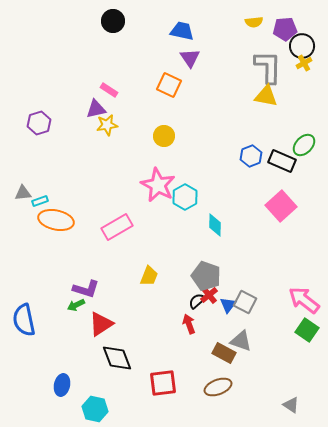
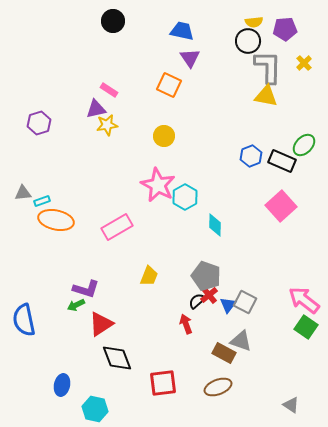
black circle at (302, 46): moved 54 px left, 5 px up
yellow cross at (304, 63): rotated 14 degrees counterclockwise
cyan rectangle at (40, 201): moved 2 px right
red arrow at (189, 324): moved 3 px left
green square at (307, 330): moved 1 px left, 3 px up
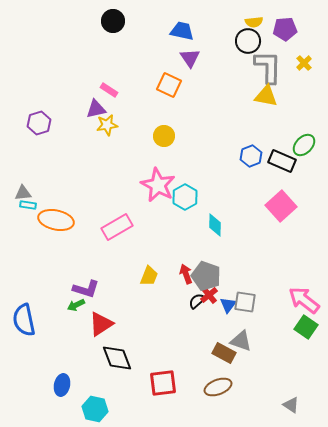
cyan rectangle at (42, 201): moved 14 px left, 4 px down; rotated 28 degrees clockwise
gray square at (245, 302): rotated 20 degrees counterclockwise
red arrow at (186, 324): moved 50 px up
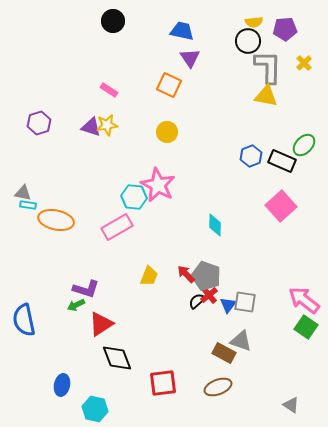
purple triangle at (96, 109): moved 5 px left, 18 px down; rotated 30 degrees clockwise
yellow circle at (164, 136): moved 3 px right, 4 px up
gray triangle at (23, 193): rotated 18 degrees clockwise
cyan hexagon at (185, 197): moved 51 px left; rotated 25 degrees counterclockwise
red arrow at (186, 274): rotated 24 degrees counterclockwise
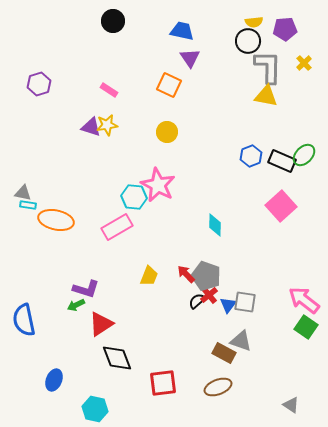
purple hexagon at (39, 123): moved 39 px up
green ellipse at (304, 145): moved 10 px down
blue ellipse at (62, 385): moved 8 px left, 5 px up; rotated 10 degrees clockwise
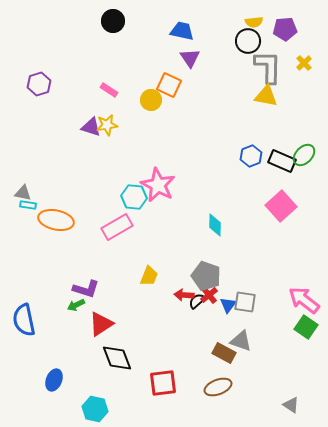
yellow circle at (167, 132): moved 16 px left, 32 px up
red arrow at (186, 274): moved 2 px left, 21 px down; rotated 42 degrees counterclockwise
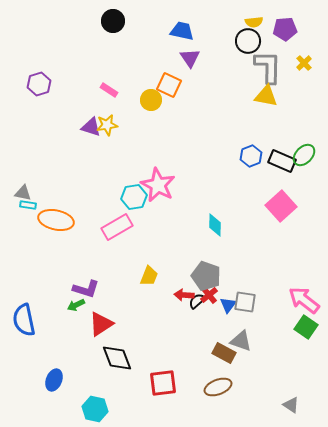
cyan hexagon at (134, 197): rotated 15 degrees counterclockwise
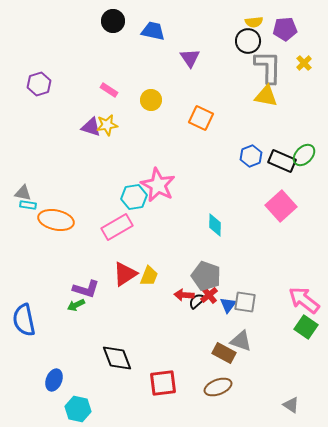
blue trapezoid at (182, 31): moved 29 px left
orange square at (169, 85): moved 32 px right, 33 px down
red triangle at (101, 324): moved 24 px right, 50 px up
cyan hexagon at (95, 409): moved 17 px left
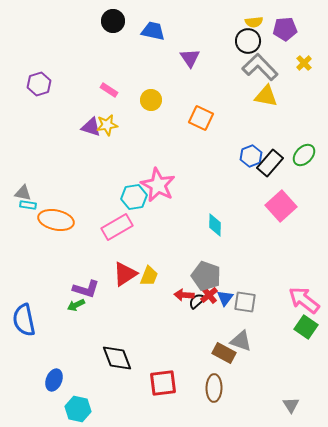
gray L-shape at (268, 67): moved 8 px left; rotated 45 degrees counterclockwise
black rectangle at (282, 161): moved 12 px left, 2 px down; rotated 72 degrees counterclockwise
blue triangle at (228, 305): moved 3 px left, 7 px up
brown ellipse at (218, 387): moved 4 px left, 1 px down; rotated 68 degrees counterclockwise
gray triangle at (291, 405): rotated 24 degrees clockwise
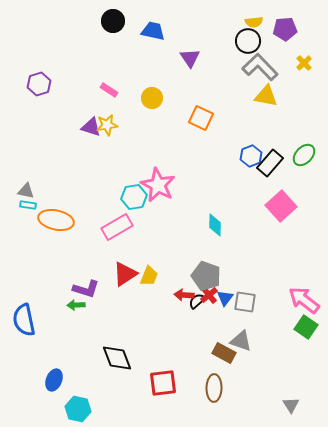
yellow circle at (151, 100): moved 1 px right, 2 px up
gray triangle at (23, 193): moved 3 px right, 2 px up
green arrow at (76, 305): rotated 24 degrees clockwise
